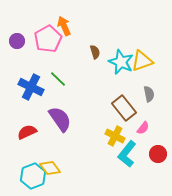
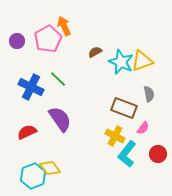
brown semicircle: rotated 104 degrees counterclockwise
brown rectangle: rotated 30 degrees counterclockwise
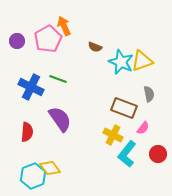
brown semicircle: moved 5 px up; rotated 128 degrees counterclockwise
green line: rotated 24 degrees counterclockwise
red semicircle: rotated 120 degrees clockwise
yellow cross: moved 2 px left, 1 px up
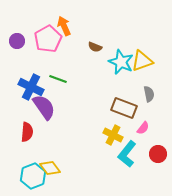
purple semicircle: moved 16 px left, 12 px up
